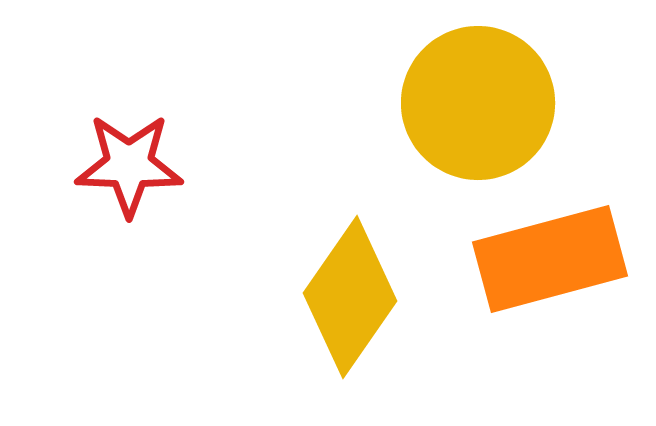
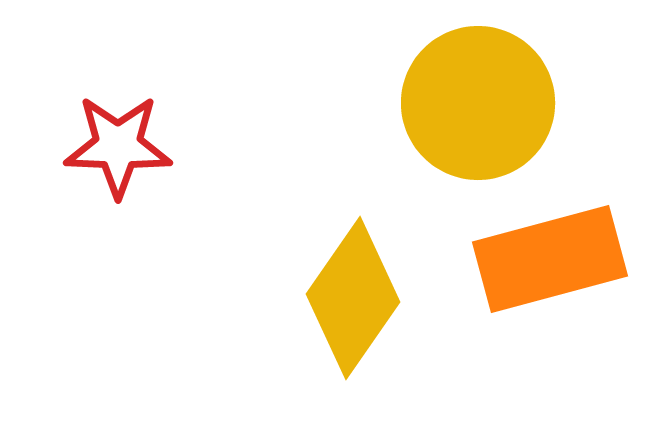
red star: moved 11 px left, 19 px up
yellow diamond: moved 3 px right, 1 px down
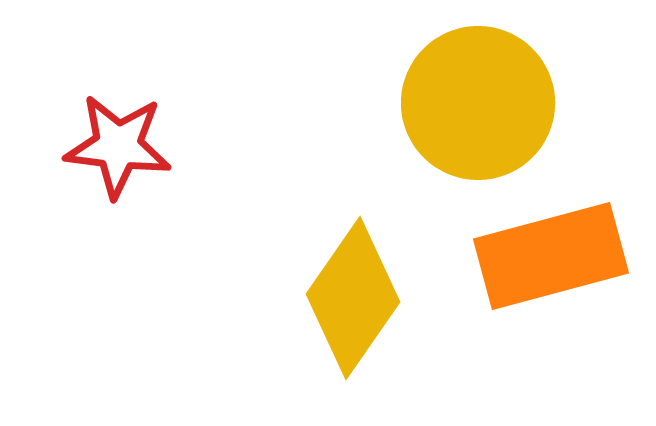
red star: rotated 5 degrees clockwise
orange rectangle: moved 1 px right, 3 px up
